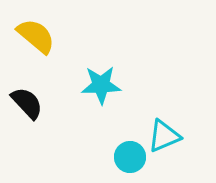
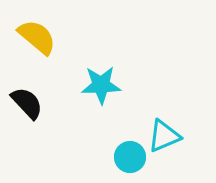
yellow semicircle: moved 1 px right, 1 px down
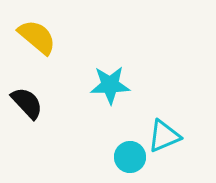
cyan star: moved 9 px right
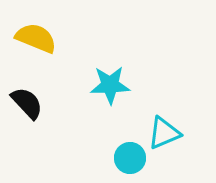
yellow semicircle: moved 1 px left, 1 px down; rotated 18 degrees counterclockwise
cyan triangle: moved 3 px up
cyan circle: moved 1 px down
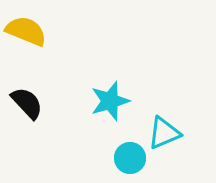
yellow semicircle: moved 10 px left, 7 px up
cyan star: moved 16 px down; rotated 15 degrees counterclockwise
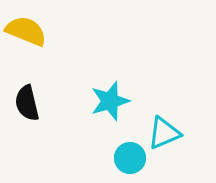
black semicircle: rotated 150 degrees counterclockwise
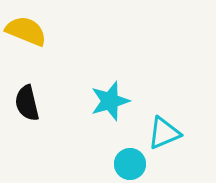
cyan circle: moved 6 px down
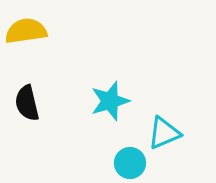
yellow semicircle: rotated 30 degrees counterclockwise
cyan circle: moved 1 px up
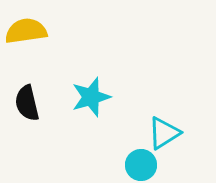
cyan star: moved 19 px left, 4 px up
cyan triangle: rotated 9 degrees counterclockwise
cyan circle: moved 11 px right, 2 px down
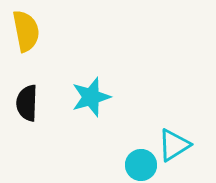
yellow semicircle: rotated 87 degrees clockwise
black semicircle: rotated 15 degrees clockwise
cyan triangle: moved 10 px right, 12 px down
